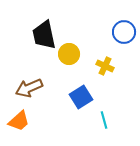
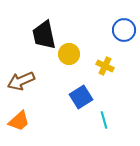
blue circle: moved 2 px up
brown arrow: moved 8 px left, 7 px up
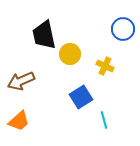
blue circle: moved 1 px left, 1 px up
yellow circle: moved 1 px right
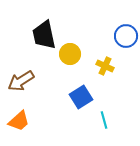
blue circle: moved 3 px right, 7 px down
brown arrow: rotated 8 degrees counterclockwise
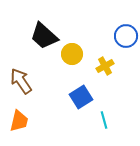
black trapezoid: moved 1 px down; rotated 36 degrees counterclockwise
yellow circle: moved 2 px right
yellow cross: rotated 36 degrees clockwise
brown arrow: rotated 88 degrees clockwise
orange trapezoid: rotated 35 degrees counterclockwise
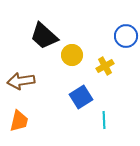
yellow circle: moved 1 px down
brown arrow: rotated 64 degrees counterclockwise
cyan line: rotated 12 degrees clockwise
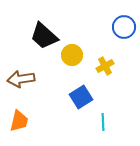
blue circle: moved 2 px left, 9 px up
brown arrow: moved 2 px up
cyan line: moved 1 px left, 2 px down
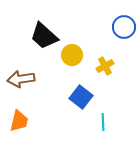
blue square: rotated 20 degrees counterclockwise
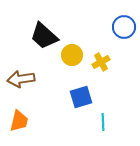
yellow cross: moved 4 px left, 4 px up
blue square: rotated 35 degrees clockwise
